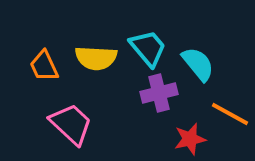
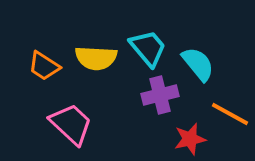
orange trapezoid: rotated 32 degrees counterclockwise
purple cross: moved 1 px right, 2 px down
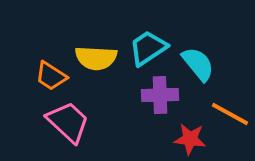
cyan trapezoid: rotated 84 degrees counterclockwise
orange trapezoid: moved 7 px right, 10 px down
purple cross: rotated 12 degrees clockwise
pink trapezoid: moved 3 px left, 2 px up
red star: rotated 20 degrees clockwise
